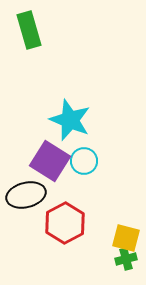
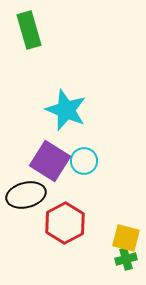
cyan star: moved 4 px left, 10 px up
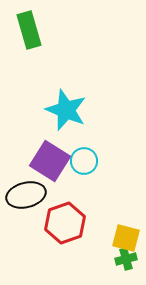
red hexagon: rotated 9 degrees clockwise
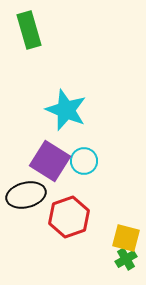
red hexagon: moved 4 px right, 6 px up
green cross: rotated 15 degrees counterclockwise
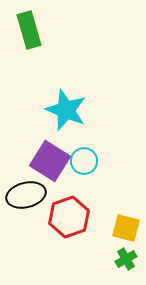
yellow square: moved 10 px up
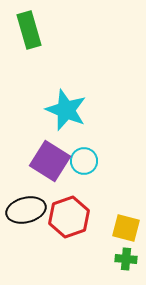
black ellipse: moved 15 px down
green cross: rotated 35 degrees clockwise
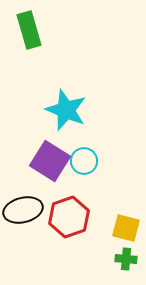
black ellipse: moved 3 px left
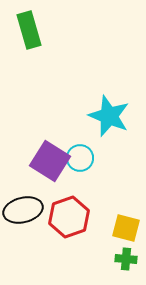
cyan star: moved 43 px right, 6 px down
cyan circle: moved 4 px left, 3 px up
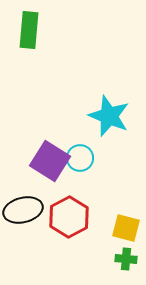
green rectangle: rotated 21 degrees clockwise
red hexagon: rotated 9 degrees counterclockwise
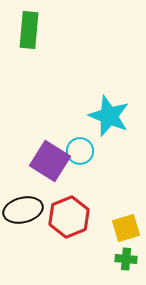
cyan circle: moved 7 px up
red hexagon: rotated 6 degrees clockwise
yellow square: rotated 32 degrees counterclockwise
